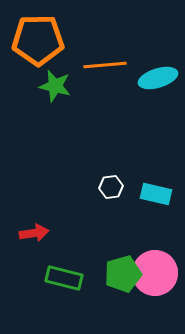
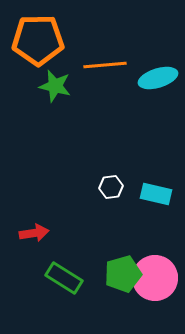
pink circle: moved 5 px down
green rectangle: rotated 18 degrees clockwise
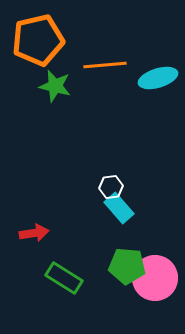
orange pentagon: rotated 12 degrees counterclockwise
cyan rectangle: moved 37 px left, 14 px down; rotated 36 degrees clockwise
green pentagon: moved 4 px right, 8 px up; rotated 21 degrees clockwise
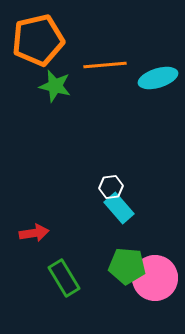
green rectangle: rotated 27 degrees clockwise
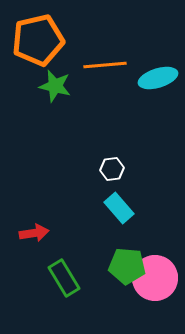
white hexagon: moved 1 px right, 18 px up
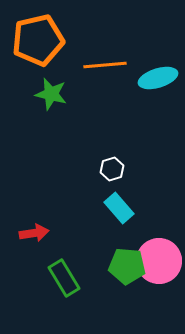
green star: moved 4 px left, 8 px down
white hexagon: rotated 10 degrees counterclockwise
pink circle: moved 4 px right, 17 px up
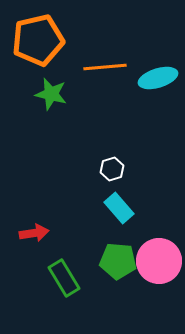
orange line: moved 2 px down
green pentagon: moved 9 px left, 5 px up
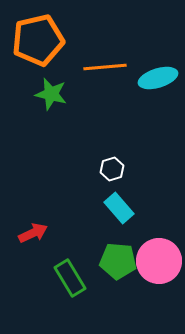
red arrow: moved 1 px left; rotated 16 degrees counterclockwise
green rectangle: moved 6 px right
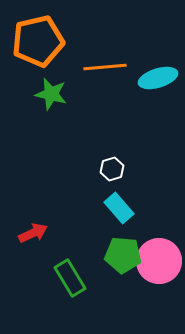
orange pentagon: moved 1 px down
green pentagon: moved 5 px right, 6 px up
